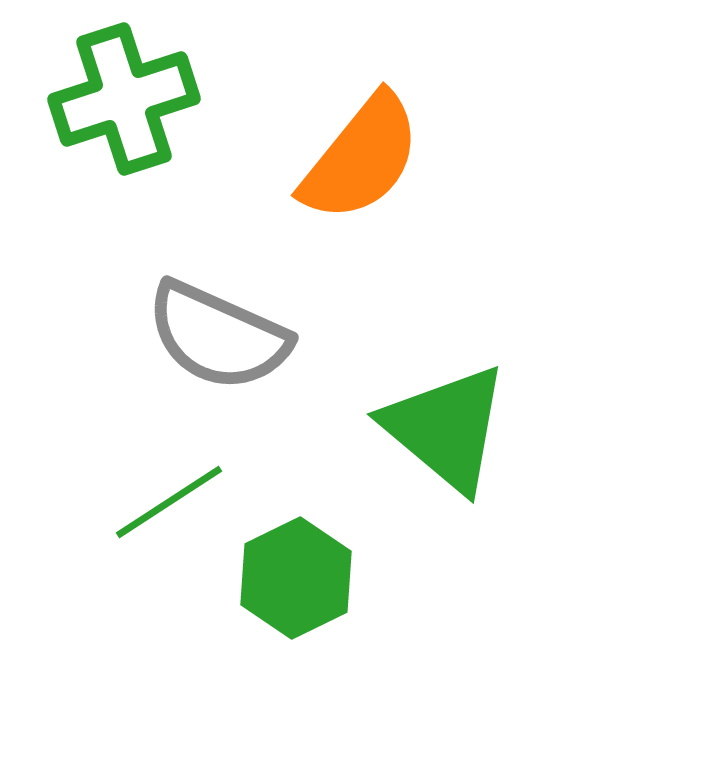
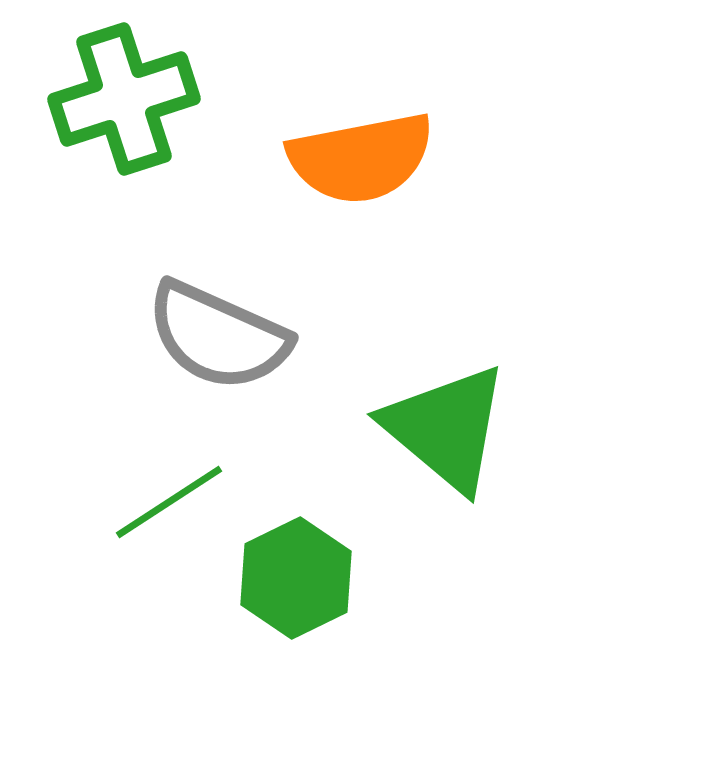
orange semicircle: rotated 40 degrees clockwise
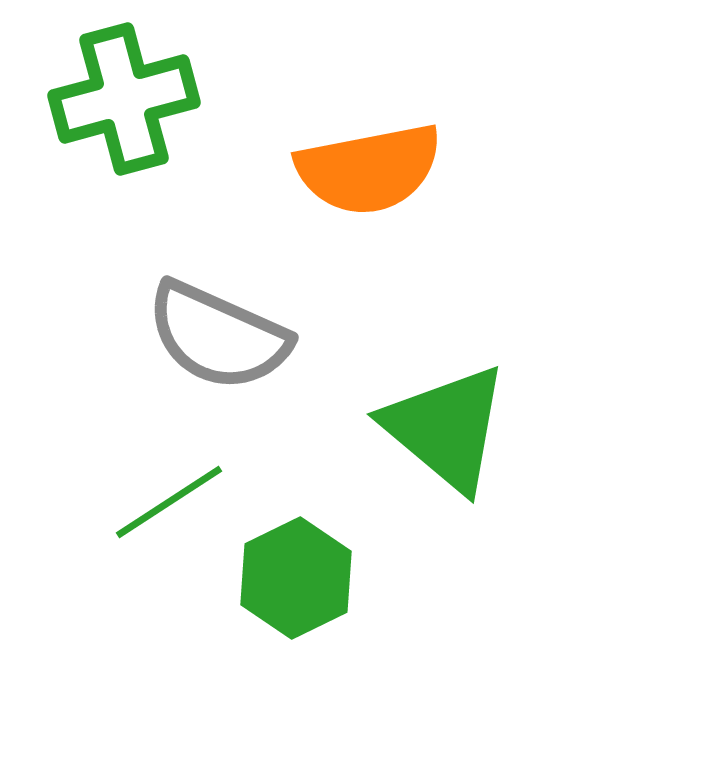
green cross: rotated 3 degrees clockwise
orange semicircle: moved 8 px right, 11 px down
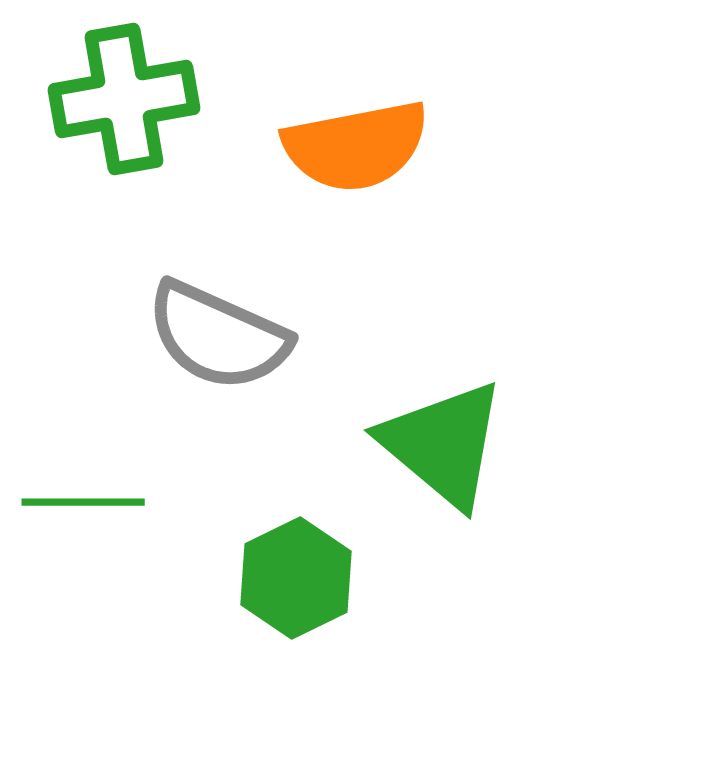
green cross: rotated 5 degrees clockwise
orange semicircle: moved 13 px left, 23 px up
green triangle: moved 3 px left, 16 px down
green line: moved 86 px left; rotated 33 degrees clockwise
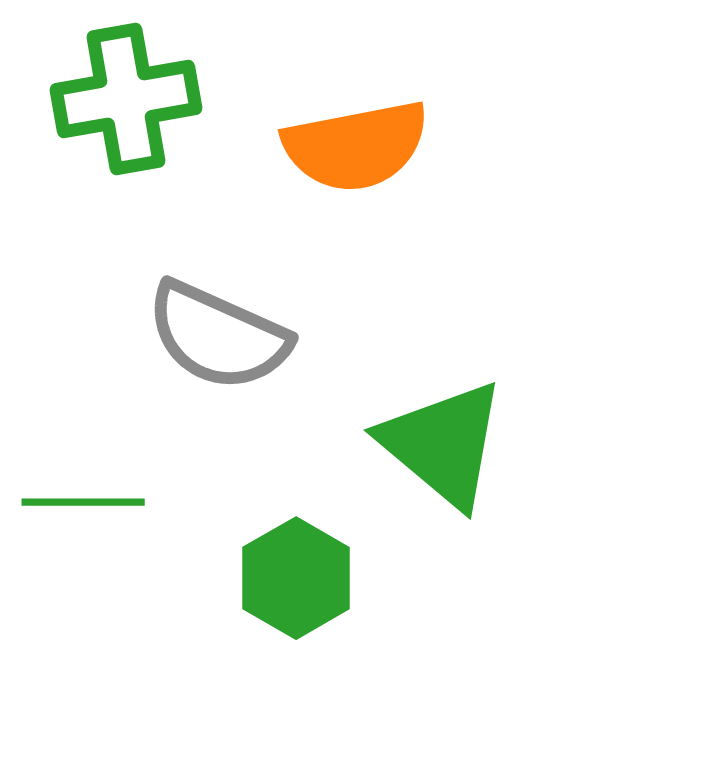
green cross: moved 2 px right
green hexagon: rotated 4 degrees counterclockwise
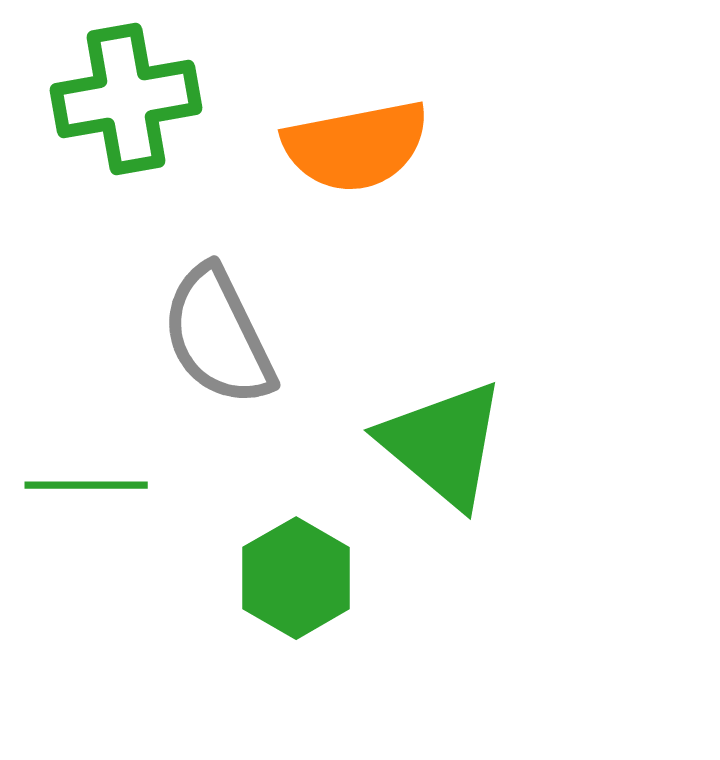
gray semicircle: rotated 40 degrees clockwise
green line: moved 3 px right, 17 px up
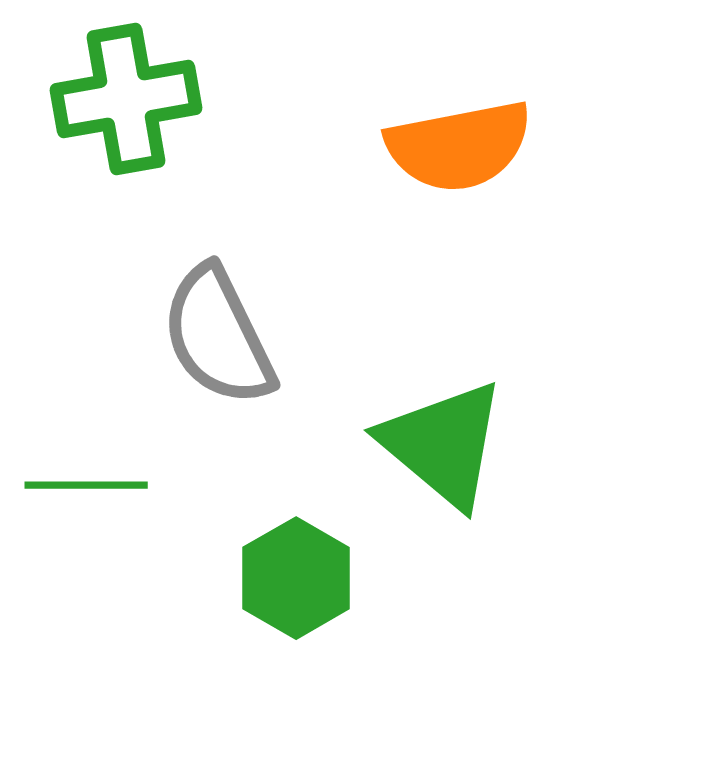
orange semicircle: moved 103 px right
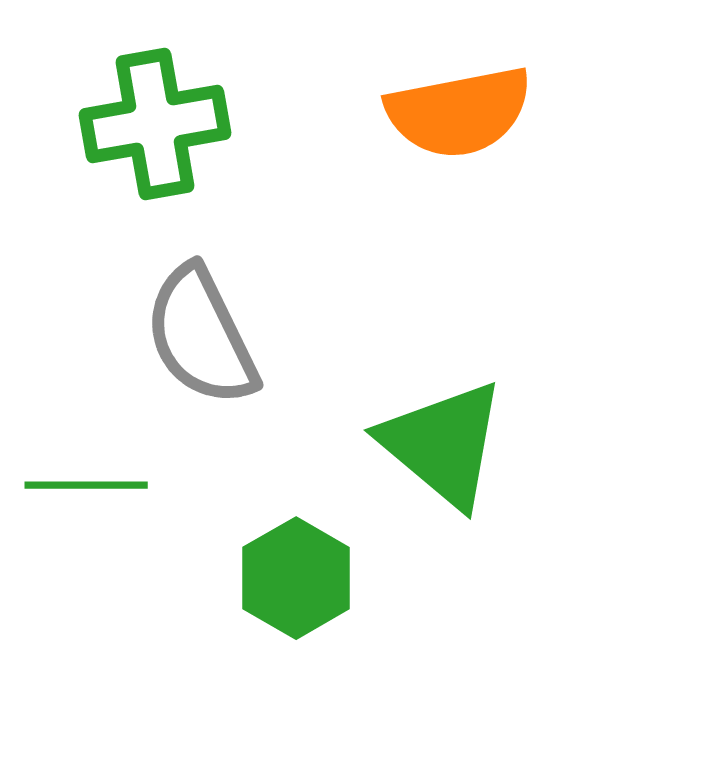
green cross: moved 29 px right, 25 px down
orange semicircle: moved 34 px up
gray semicircle: moved 17 px left
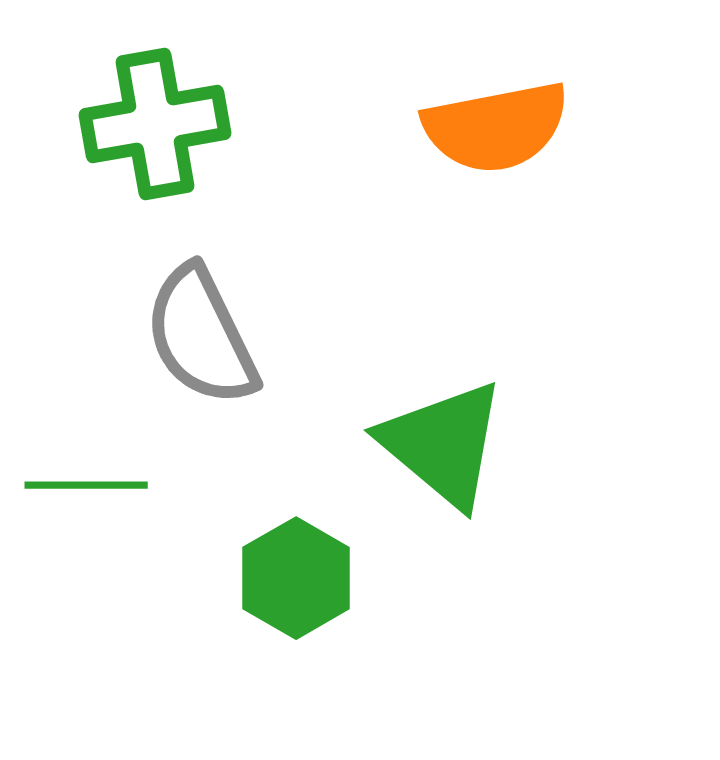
orange semicircle: moved 37 px right, 15 px down
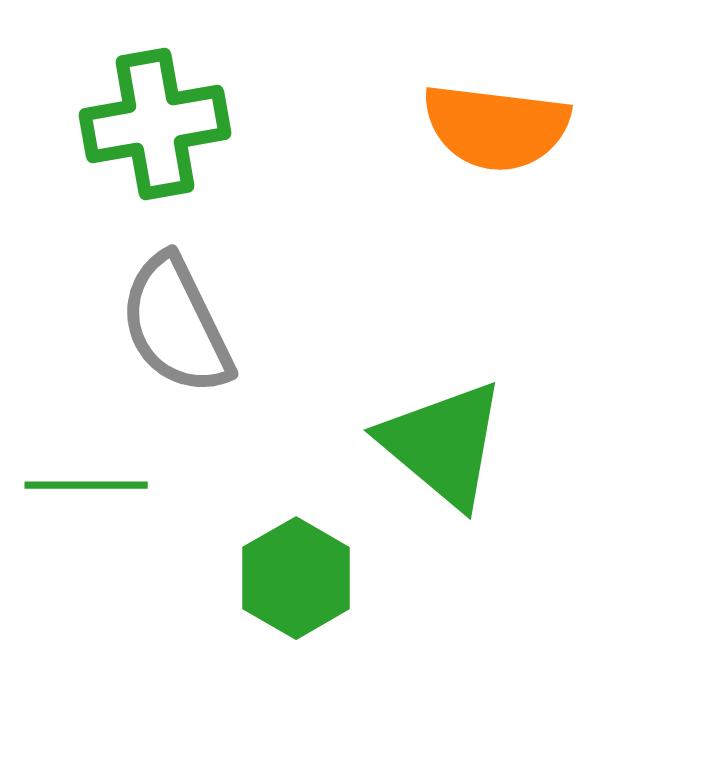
orange semicircle: rotated 18 degrees clockwise
gray semicircle: moved 25 px left, 11 px up
